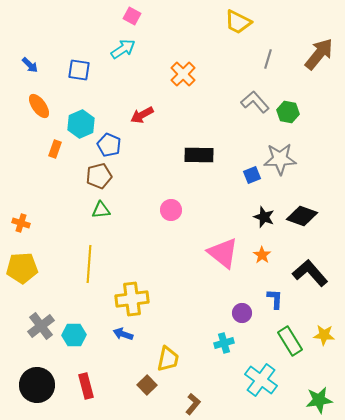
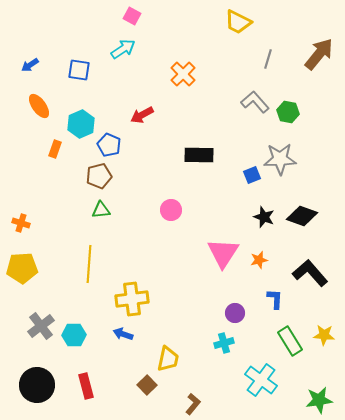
blue arrow at (30, 65): rotated 102 degrees clockwise
pink triangle at (223, 253): rotated 24 degrees clockwise
orange star at (262, 255): moved 3 px left, 5 px down; rotated 24 degrees clockwise
purple circle at (242, 313): moved 7 px left
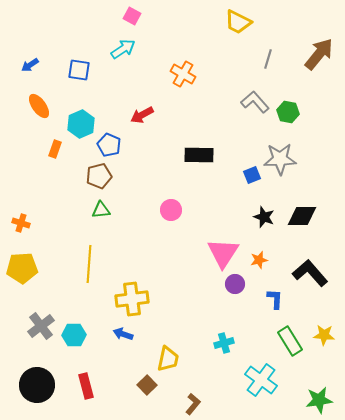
orange cross at (183, 74): rotated 15 degrees counterclockwise
black diamond at (302, 216): rotated 20 degrees counterclockwise
purple circle at (235, 313): moved 29 px up
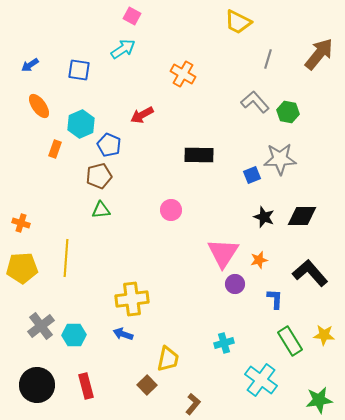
yellow line at (89, 264): moved 23 px left, 6 px up
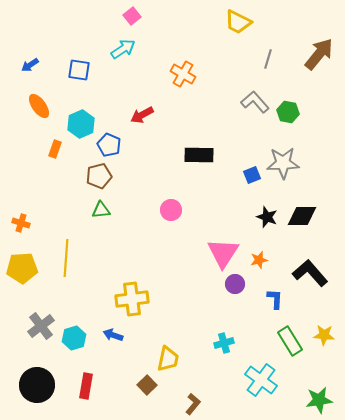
pink square at (132, 16): rotated 24 degrees clockwise
gray star at (280, 159): moved 3 px right, 4 px down
black star at (264, 217): moved 3 px right
blue arrow at (123, 334): moved 10 px left, 1 px down
cyan hexagon at (74, 335): moved 3 px down; rotated 15 degrees counterclockwise
red rectangle at (86, 386): rotated 25 degrees clockwise
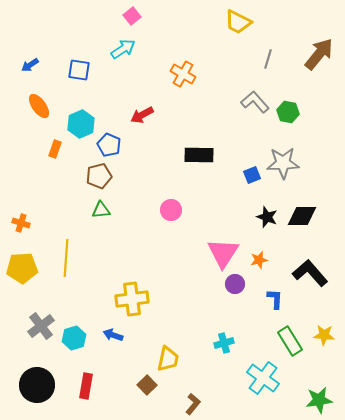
cyan cross at (261, 380): moved 2 px right, 2 px up
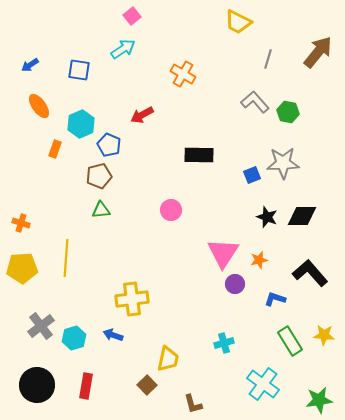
brown arrow at (319, 54): moved 1 px left, 2 px up
blue L-shape at (275, 299): rotated 75 degrees counterclockwise
cyan cross at (263, 378): moved 6 px down
brown L-shape at (193, 404): rotated 125 degrees clockwise
